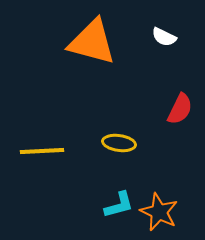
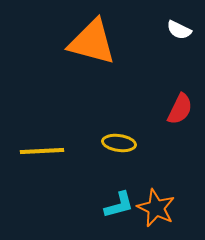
white semicircle: moved 15 px right, 7 px up
orange star: moved 3 px left, 4 px up
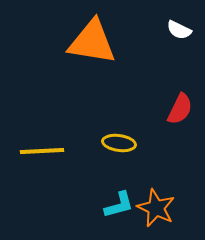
orange triangle: rotated 6 degrees counterclockwise
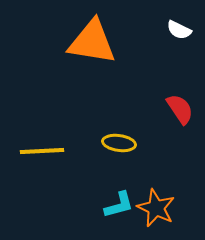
red semicircle: rotated 60 degrees counterclockwise
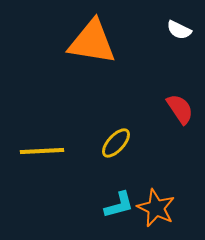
yellow ellipse: moved 3 px left; rotated 56 degrees counterclockwise
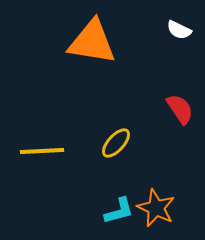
cyan L-shape: moved 6 px down
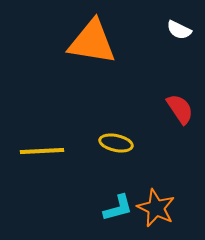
yellow ellipse: rotated 60 degrees clockwise
cyan L-shape: moved 1 px left, 3 px up
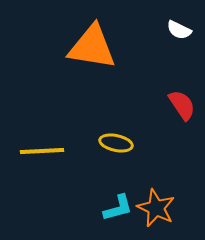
orange triangle: moved 5 px down
red semicircle: moved 2 px right, 4 px up
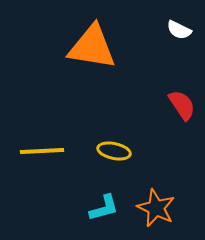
yellow ellipse: moved 2 px left, 8 px down
cyan L-shape: moved 14 px left
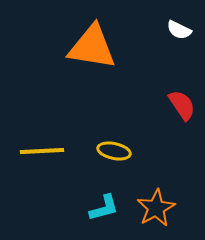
orange star: rotated 18 degrees clockwise
